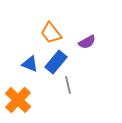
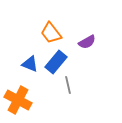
orange cross: rotated 16 degrees counterclockwise
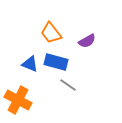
purple semicircle: moved 1 px up
blue rectangle: rotated 65 degrees clockwise
gray line: rotated 42 degrees counterclockwise
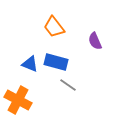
orange trapezoid: moved 3 px right, 6 px up
purple semicircle: moved 8 px right; rotated 96 degrees clockwise
